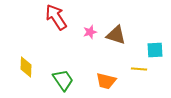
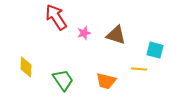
pink star: moved 6 px left, 1 px down
cyan square: rotated 18 degrees clockwise
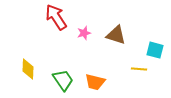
yellow diamond: moved 2 px right, 2 px down
orange trapezoid: moved 11 px left, 1 px down
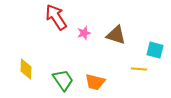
yellow diamond: moved 2 px left
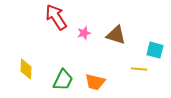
green trapezoid: rotated 60 degrees clockwise
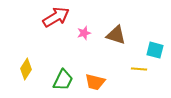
red arrow: rotated 92 degrees clockwise
yellow diamond: rotated 30 degrees clockwise
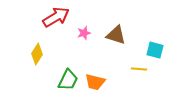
yellow diamond: moved 11 px right, 15 px up
green trapezoid: moved 5 px right
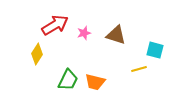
red arrow: moved 1 px left, 8 px down
yellow line: rotated 21 degrees counterclockwise
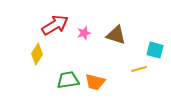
green trapezoid: rotated 125 degrees counterclockwise
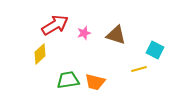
cyan square: rotated 12 degrees clockwise
yellow diamond: moved 3 px right; rotated 15 degrees clockwise
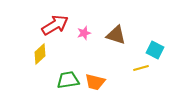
yellow line: moved 2 px right, 1 px up
